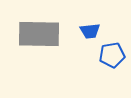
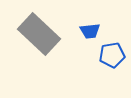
gray rectangle: rotated 42 degrees clockwise
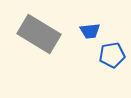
gray rectangle: rotated 12 degrees counterclockwise
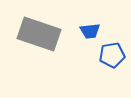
gray rectangle: rotated 12 degrees counterclockwise
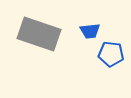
blue pentagon: moved 1 px left, 1 px up; rotated 15 degrees clockwise
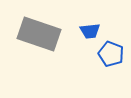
blue pentagon: rotated 15 degrees clockwise
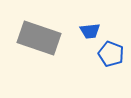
gray rectangle: moved 4 px down
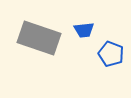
blue trapezoid: moved 6 px left, 1 px up
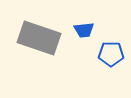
blue pentagon: rotated 20 degrees counterclockwise
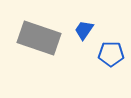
blue trapezoid: rotated 130 degrees clockwise
